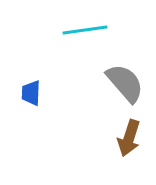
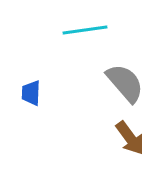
brown arrow: moved 1 px right; rotated 54 degrees counterclockwise
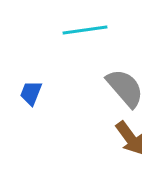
gray semicircle: moved 5 px down
blue trapezoid: rotated 20 degrees clockwise
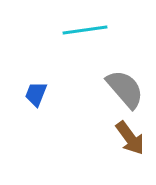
gray semicircle: moved 1 px down
blue trapezoid: moved 5 px right, 1 px down
